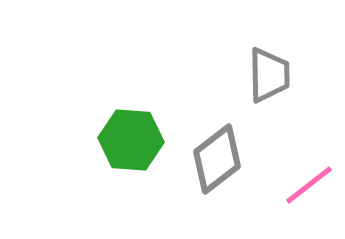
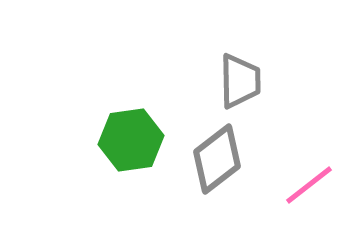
gray trapezoid: moved 29 px left, 6 px down
green hexagon: rotated 12 degrees counterclockwise
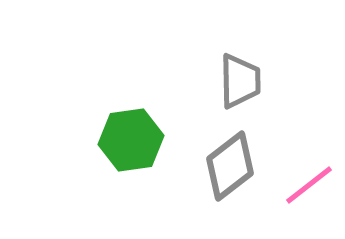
gray diamond: moved 13 px right, 7 px down
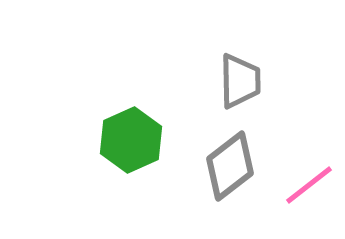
green hexagon: rotated 16 degrees counterclockwise
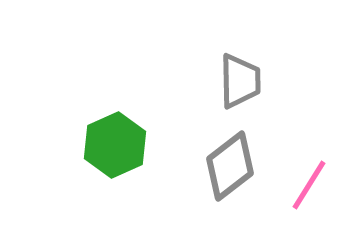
green hexagon: moved 16 px left, 5 px down
pink line: rotated 20 degrees counterclockwise
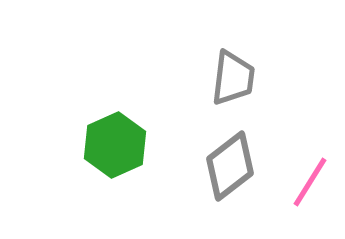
gray trapezoid: moved 7 px left, 3 px up; rotated 8 degrees clockwise
pink line: moved 1 px right, 3 px up
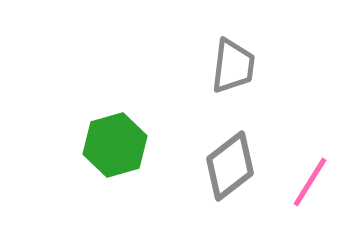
gray trapezoid: moved 12 px up
green hexagon: rotated 8 degrees clockwise
